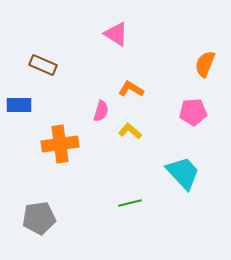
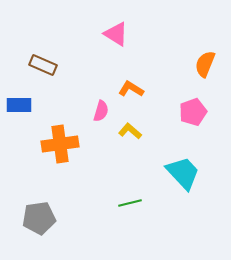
pink pentagon: rotated 16 degrees counterclockwise
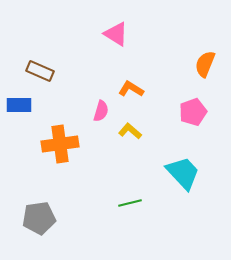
brown rectangle: moved 3 px left, 6 px down
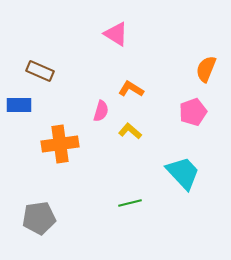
orange semicircle: moved 1 px right, 5 px down
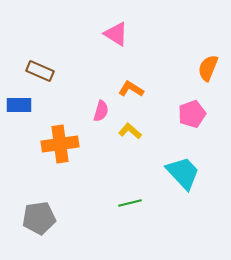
orange semicircle: moved 2 px right, 1 px up
pink pentagon: moved 1 px left, 2 px down
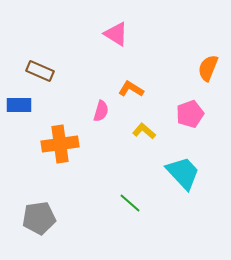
pink pentagon: moved 2 px left
yellow L-shape: moved 14 px right
green line: rotated 55 degrees clockwise
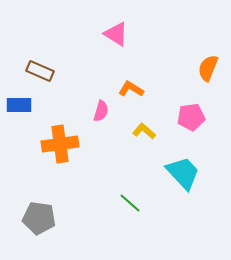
pink pentagon: moved 1 px right, 3 px down; rotated 12 degrees clockwise
gray pentagon: rotated 16 degrees clockwise
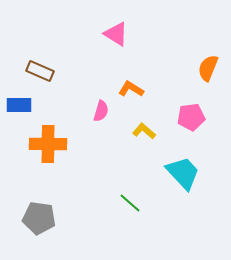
orange cross: moved 12 px left; rotated 9 degrees clockwise
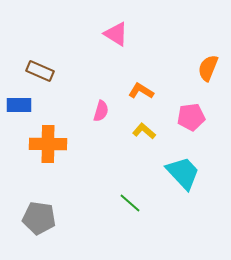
orange L-shape: moved 10 px right, 2 px down
